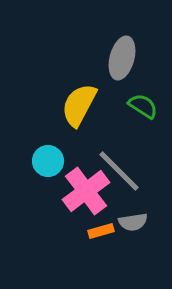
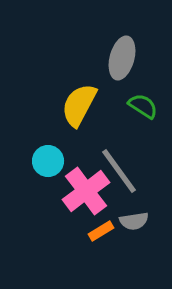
gray line: rotated 9 degrees clockwise
gray semicircle: moved 1 px right, 1 px up
orange rectangle: rotated 15 degrees counterclockwise
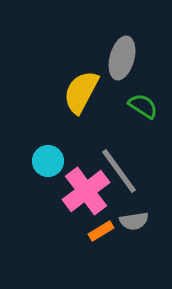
yellow semicircle: moved 2 px right, 13 px up
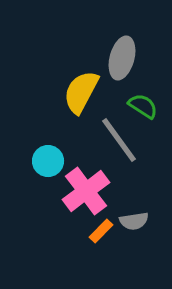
gray line: moved 31 px up
orange rectangle: rotated 15 degrees counterclockwise
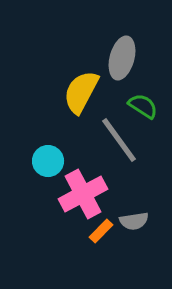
pink cross: moved 3 px left, 3 px down; rotated 9 degrees clockwise
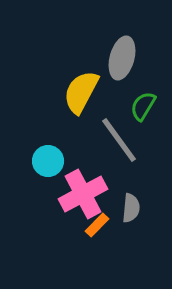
green semicircle: rotated 92 degrees counterclockwise
gray semicircle: moved 3 px left, 13 px up; rotated 76 degrees counterclockwise
orange rectangle: moved 4 px left, 6 px up
